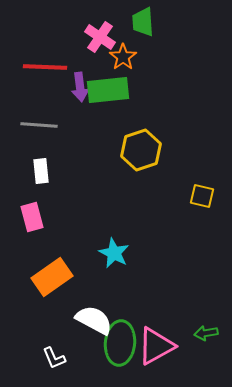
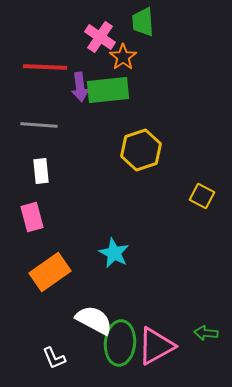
yellow square: rotated 15 degrees clockwise
orange rectangle: moved 2 px left, 5 px up
green arrow: rotated 15 degrees clockwise
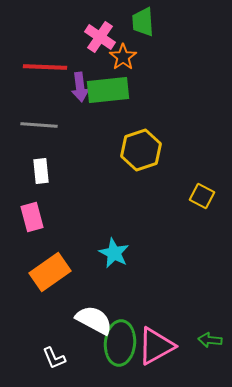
green arrow: moved 4 px right, 7 px down
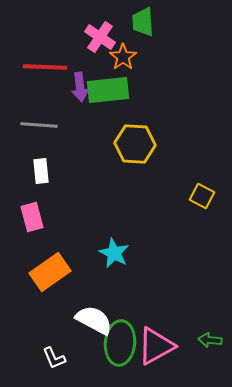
yellow hexagon: moved 6 px left, 6 px up; rotated 21 degrees clockwise
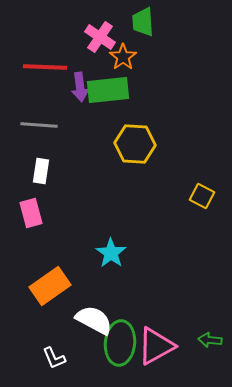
white rectangle: rotated 15 degrees clockwise
pink rectangle: moved 1 px left, 4 px up
cyan star: moved 3 px left; rotated 8 degrees clockwise
orange rectangle: moved 14 px down
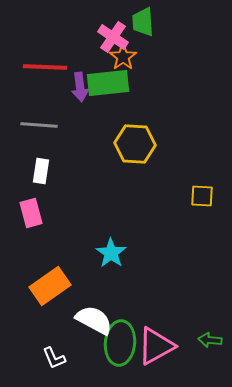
pink cross: moved 13 px right
green rectangle: moved 7 px up
yellow square: rotated 25 degrees counterclockwise
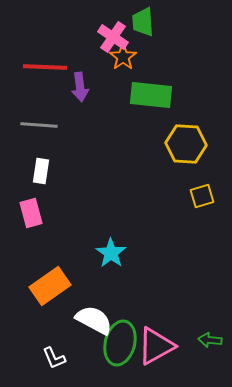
green rectangle: moved 43 px right, 12 px down; rotated 12 degrees clockwise
yellow hexagon: moved 51 px right
yellow square: rotated 20 degrees counterclockwise
green ellipse: rotated 9 degrees clockwise
